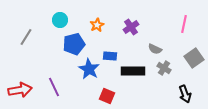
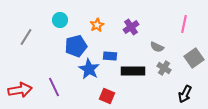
blue pentagon: moved 2 px right, 2 px down
gray semicircle: moved 2 px right, 2 px up
black arrow: rotated 48 degrees clockwise
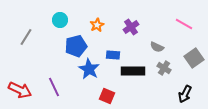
pink line: rotated 72 degrees counterclockwise
blue rectangle: moved 3 px right, 1 px up
red arrow: rotated 35 degrees clockwise
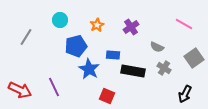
black rectangle: rotated 10 degrees clockwise
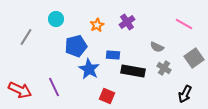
cyan circle: moved 4 px left, 1 px up
purple cross: moved 4 px left, 5 px up
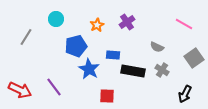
gray cross: moved 2 px left, 2 px down
purple line: rotated 12 degrees counterclockwise
red square: rotated 21 degrees counterclockwise
